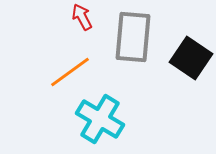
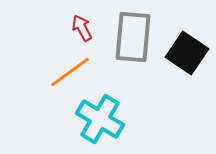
red arrow: moved 11 px down
black square: moved 4 px left, 5 px up
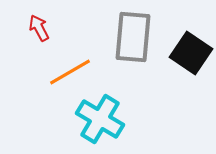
red arrow: moved 43 px left
black square: moved 4 px right
orange line: rotated 6 degrees clockwise
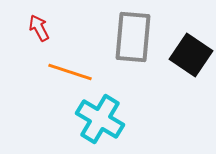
black square: moved 2 px down
orange line: rotated 48 degrees clockwise
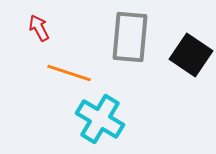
gray rectangle: moved 3 px left
orange line: moved 1 px left, 1 px down
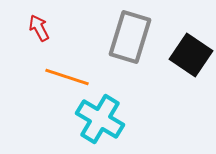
gray rectangle: rotated 12 degrees clockwise
orange line: moved 2 px left, 4 px down
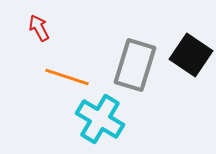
gray rectangle: moved 5 px right, 28 px down
